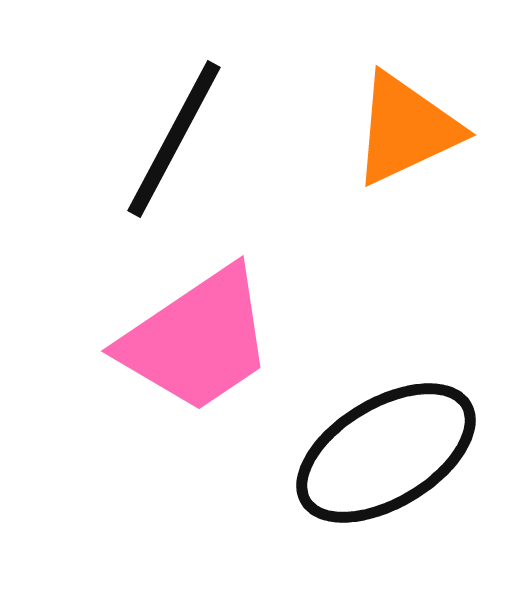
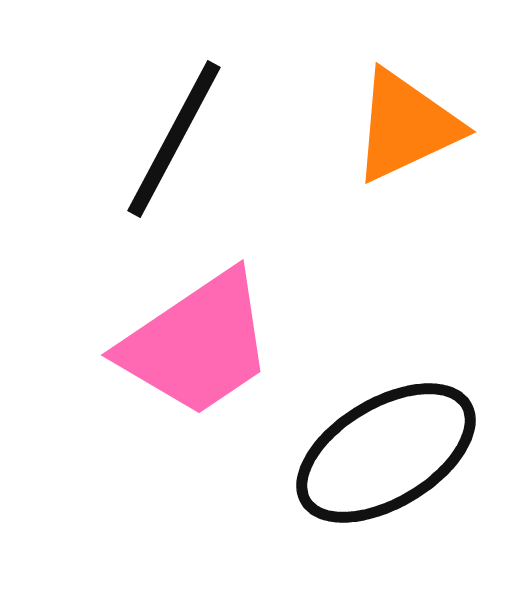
orange triangle: moved 3 px up
pink trapezoid: moved 4 px down
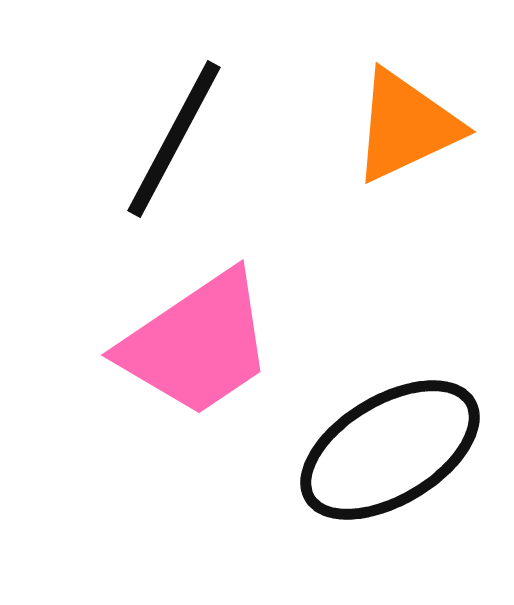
black ellipse: moved 4 px right, 3 px up
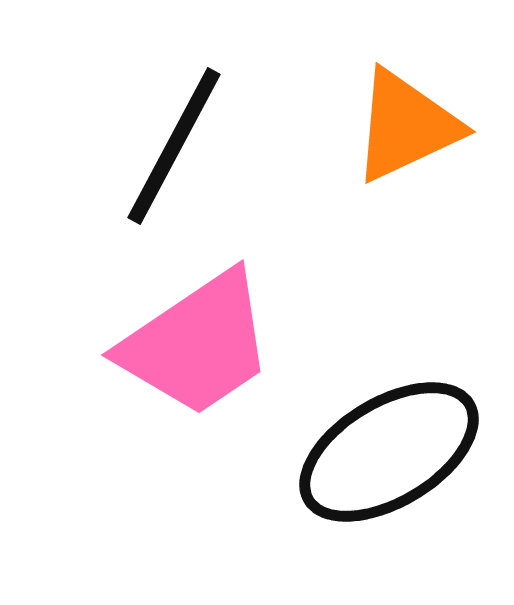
black line: moved 7 px down
black ellipse: moved 1 px left, 2 px down
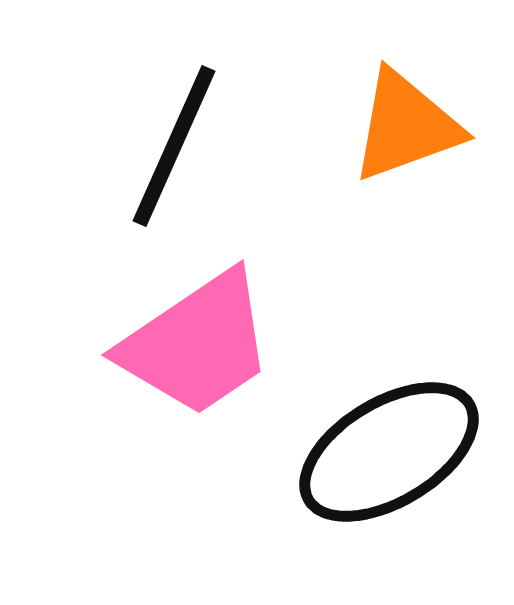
orange triangle: rotated 5 degrees clockwise
black line: rotated 4 degrees counterclockwise
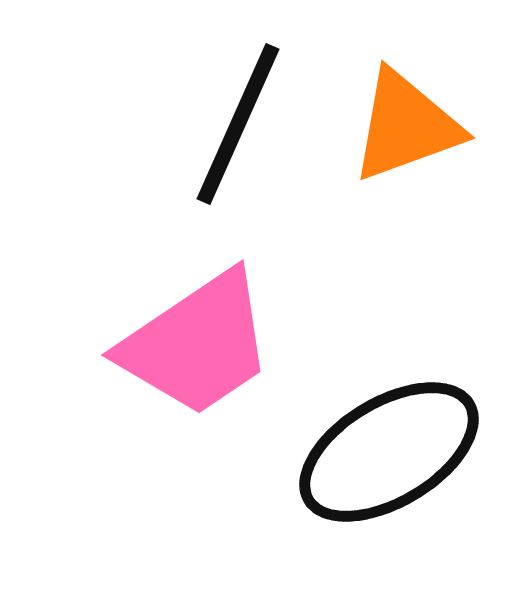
black line: moved 64 px right, 22 px up
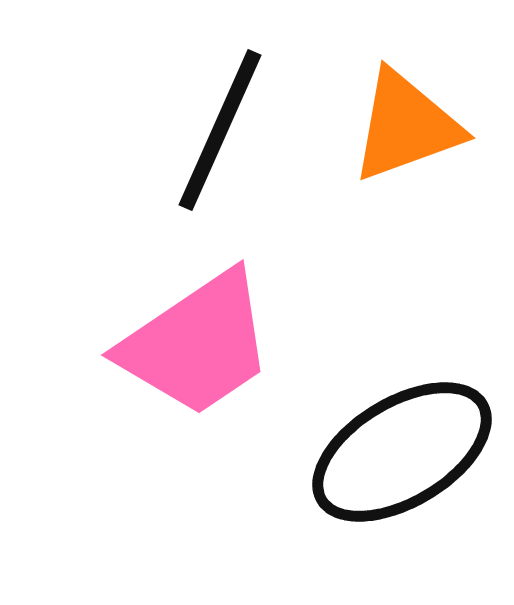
black line: moved 18 px left, 6 px down
black ellipse: moved 13 px right
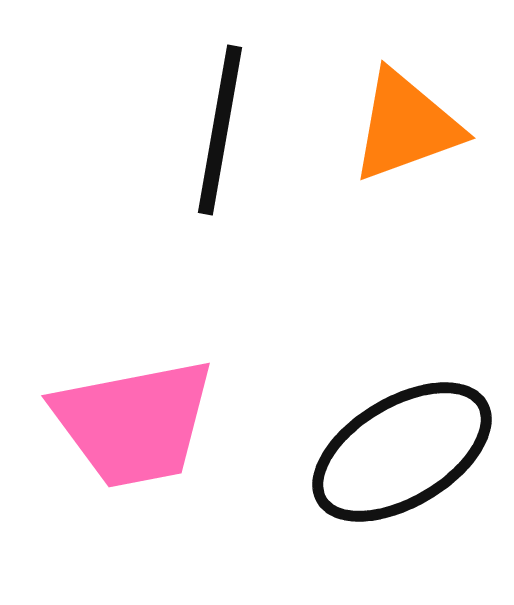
black line: rotated 14 degrees counterclockwise
pink trapezoid: moved 63 px left, 79 px down; rotated 23 degrees clockwise
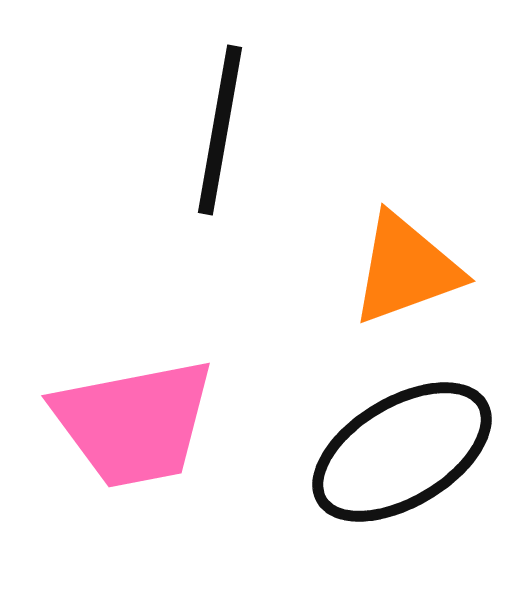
orange triangle: moved 143 px down
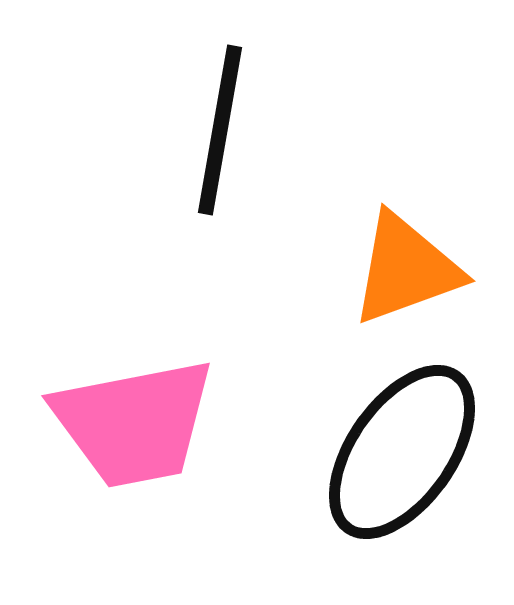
black ellipse: rotated 24 degrees counterclockwise
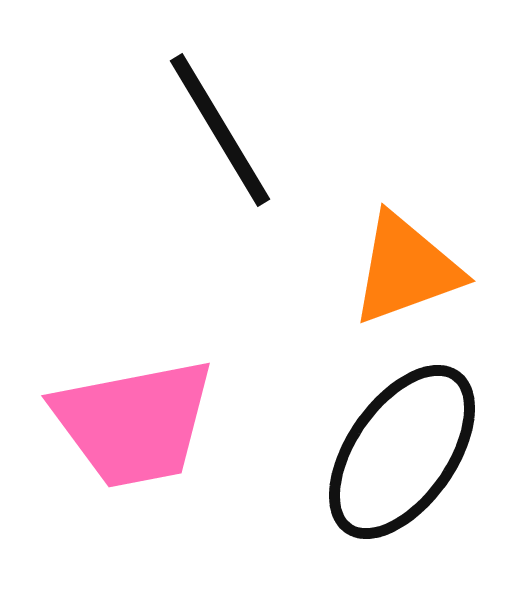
black line: rotated 41 degrees counterclockwise
